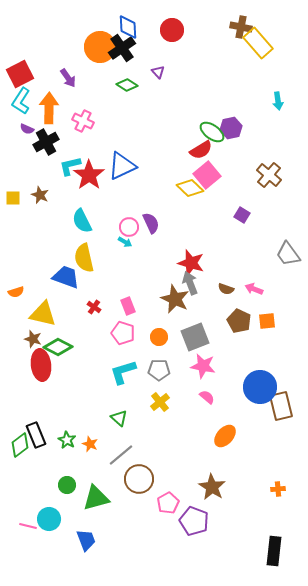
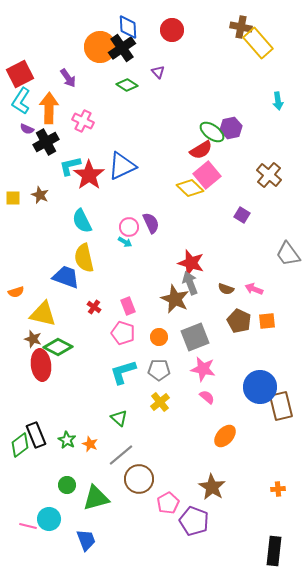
pink star at (203, 366): moved 3 px down
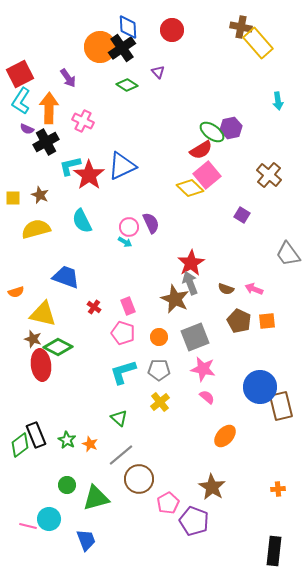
yellow semicircle at (84, 258): moved 48 px left, 29 px up; rotated 88 degrees clockwise
red star at (191, 263): rotated 24 degrees clockwise
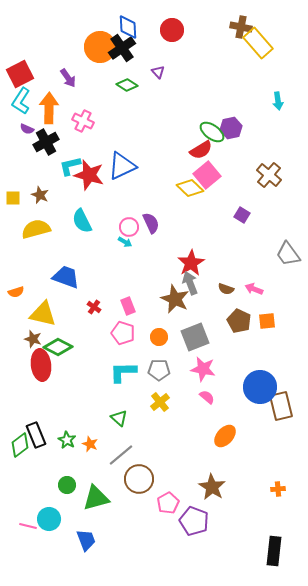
red star at (89, 175): rotated 20 degrees counterclockwise
cyan L-shape at (123, 372): rotated 16 degrees clockwise
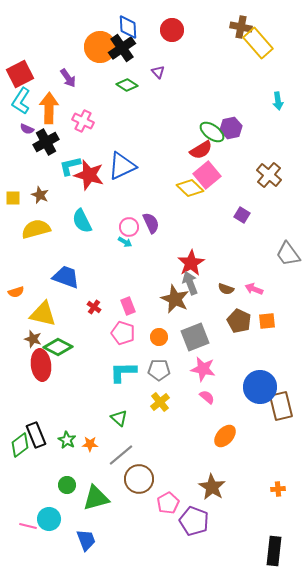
orange star at (90, 444): rotated 21 degrees counterclockwise
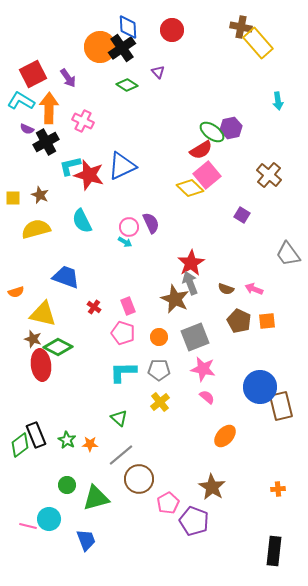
red square at (20, 74): moved 13 px right
cyan L-shape at (21, 101): rotated 88 degrees clockwise
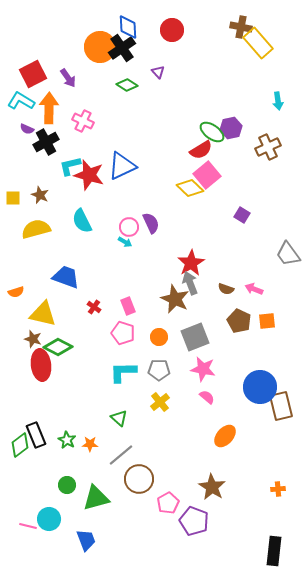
brown cross at (269, 175): moved 1 px left, 28 px up; rotated 25 degrees clockwise
